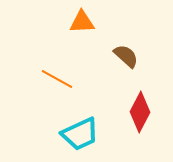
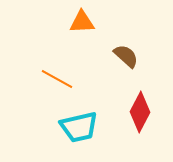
cyan trapezoid: moved 1 px left, 7 px up; rotated 12 degrees clockwise
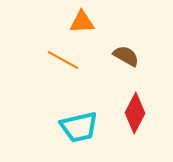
brown semicircle: rotated 12 degrees counterclockwise
orange line: moved 6 px right, 19 px up
red diamond: moved 5 px left, 1 px down
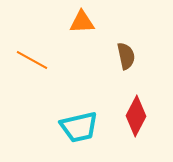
brown semicircle: rotated 48 degrees clockwise
orange line: moved 31 px left
red diamond: moved 1 px right, 3 px down
